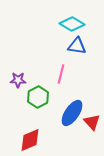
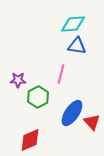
cyan diamond: moved 1 px right; rotated 35 degrees counterclockwise
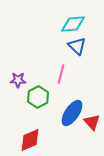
blue triangle: rotated 36 degrees clockwise
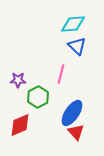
red triangle: moved 16 px left, 10 px down
red diamond: moved 10 px left, 15 px up
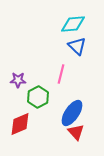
red diamond: moved 1 px up
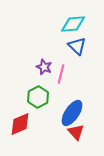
purple star: moved 26 px right, 13 px up; rotated 21 degrees clockwise
